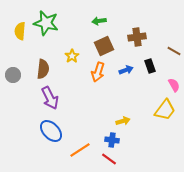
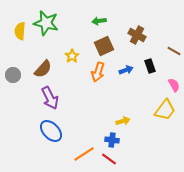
brown cross: moved 2 px up; rotated 36 degrees clockwise
brown semicircle: rotated 36 degrees clockwise
orange line: moved 4 px right, 4 px down
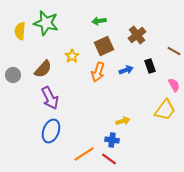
brown cross: rotated 24 degrees clockwise
blue ellipse: rotated 65 degrees clockwise
